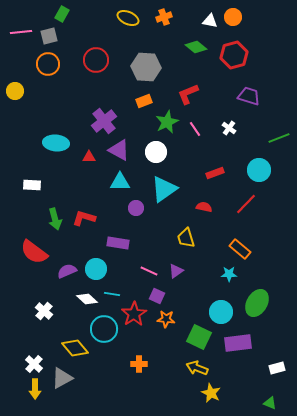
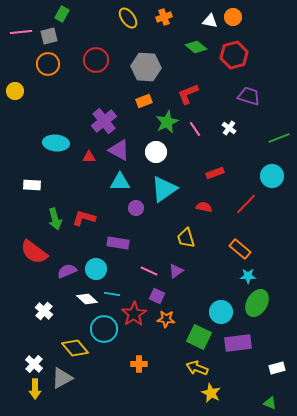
yellow ellipse at (128, 18): rotated 30 degrees clockwise
cyan circle at (259, 170): moved 13 px right, 6 px down
cyan star at (229, 274): moved 19 px right, 2 px down
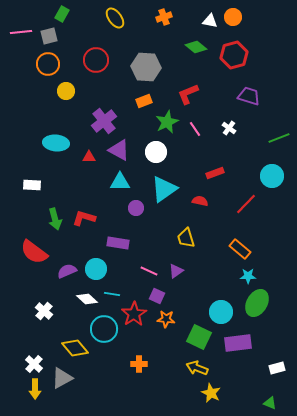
yellow ellipse at (128, 18): moved 13 px left
yellow circle at (15, 91): moved 51 px right
red semicircle at (204, 207): moved 4 px left, 6 px up
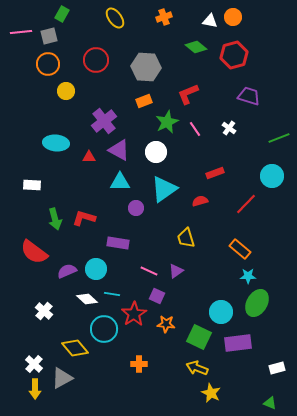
red semicircle at (200, 201): rotated 28 degrees counterclockwise
orange star at (166, 319): moved 5 px down
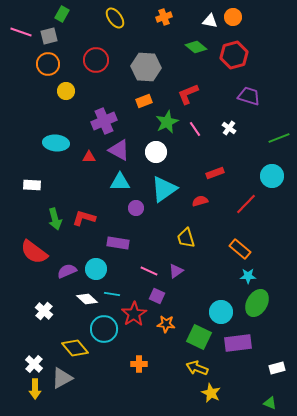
pink line at (21, 32): rotated 25 degrees clockwise
purple cross at (104, 121): rotated 15 degrees clockwise
